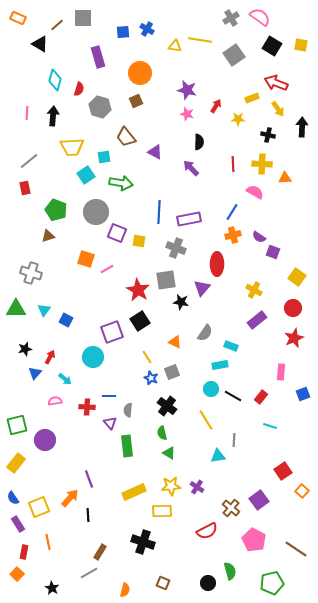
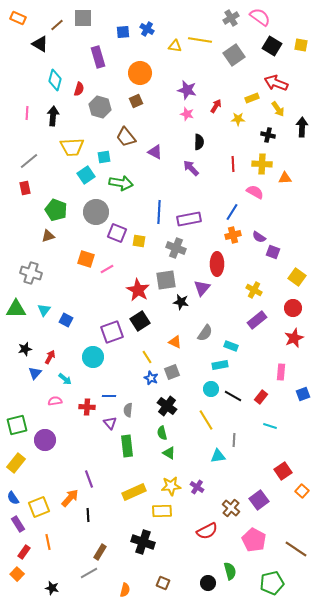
red rectangle at (24, 552): rotated 24 degrees clockwise
black star at (52, 588): rotated 16 degrees counterclockwise
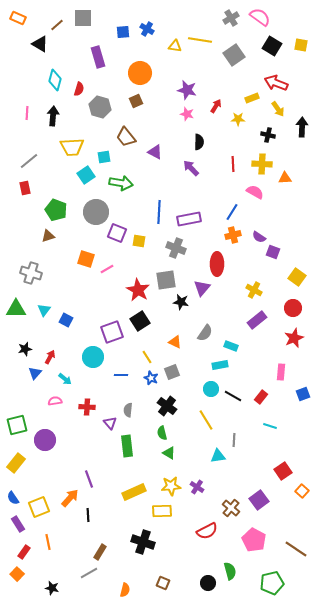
blue line at (109, 396): moved 12 px right, 21 px up
